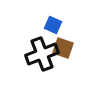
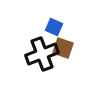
blue square: moved 1 px right, 2 px down
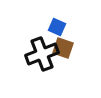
blue square: moved 3 px right
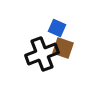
blue square: moved 1 px down
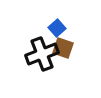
blue square: rotated 24 degrees clockwise
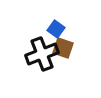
blue square: moved 1 px left, 1 px down; rotated 12 degrees counterclockwise
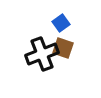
blue square: moved 5 px right, 6 px up; rotated 18 degrees clockwise
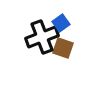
black cross: moved 17 px up
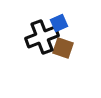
blue square: moved 2 px left; rotated 12 degrees clockwise
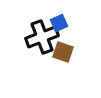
brown square: moved 4 px down
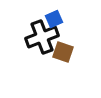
blue square: moved 5 px left, 4 px up
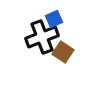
brown square: rotated 15 degrees clockwise
